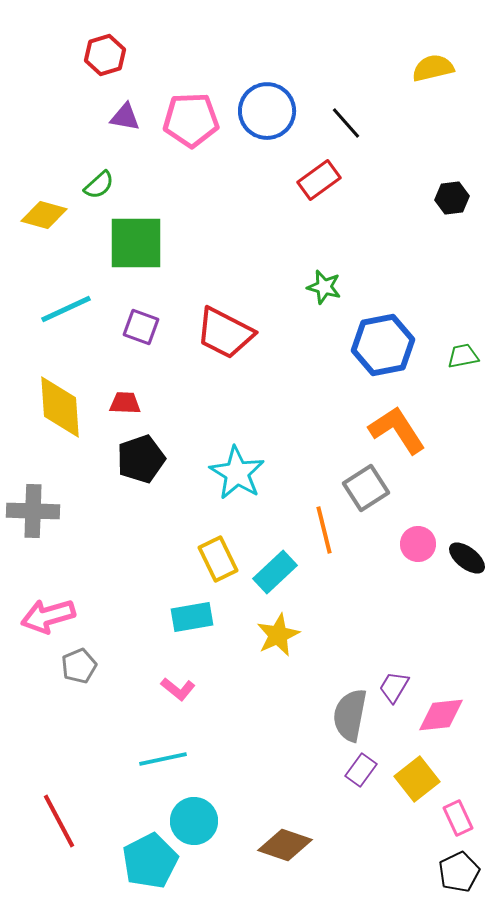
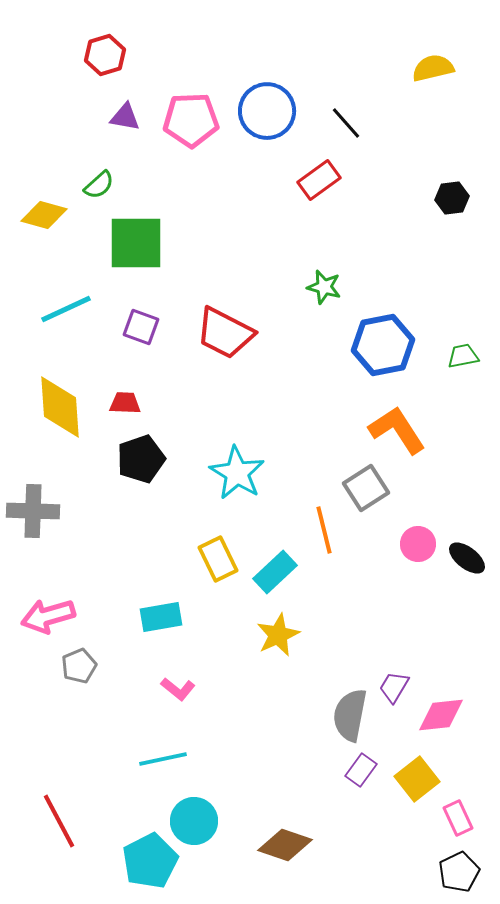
cyan rectangle at (192, 617): moved 31 px left
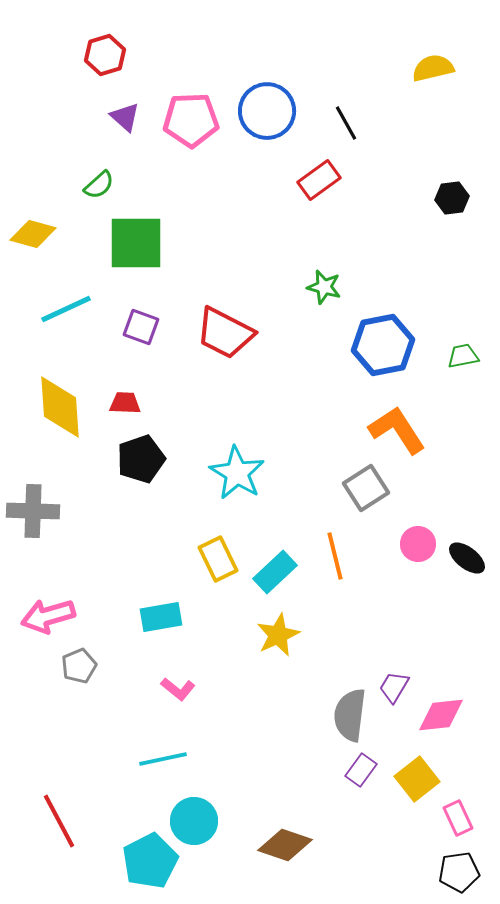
purple triangle at (125, 117): rotated 32 degrees clockwise
black line at (346, 123): rotated 12 degrees clockwise
yellow diamond at (44, 215): moved 11 px left, 19 px down
orange line at (324, 530): moved 11 px right, 26 px down
gray semicircle at (350, 715): rotated 4 degrees counterclockwise
black pentagon at (459, 872): rotated 18 degrees clockwise
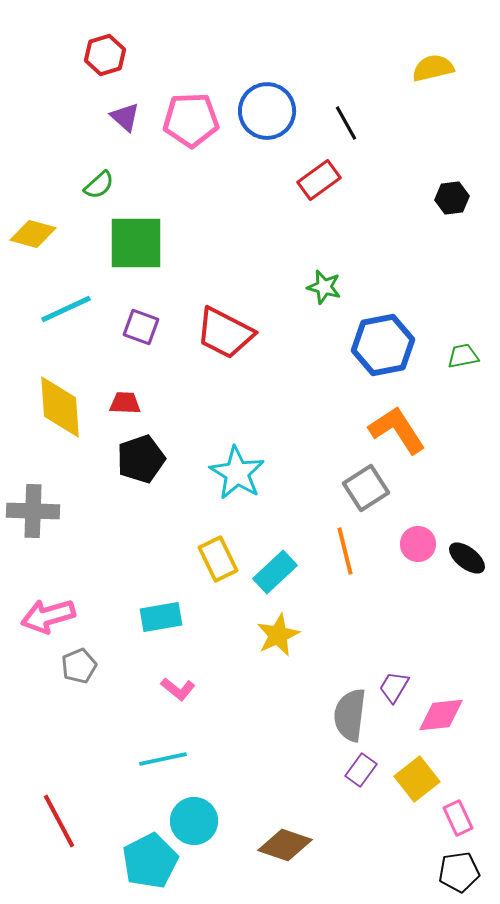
orange line at (335, 556): moved 10 px right, 5 px up
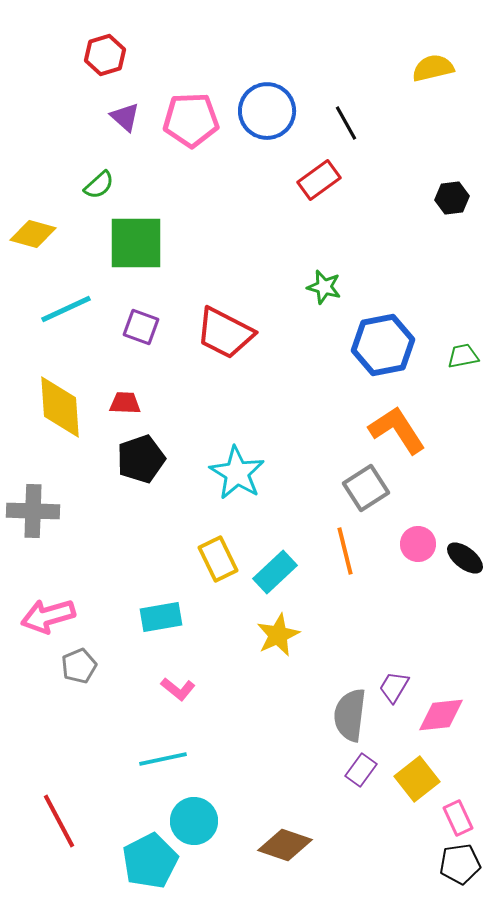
black ellipse at (467, 558): moved 2 px left
black pentagon at (459, 872): moved 1 px right, 8 px up
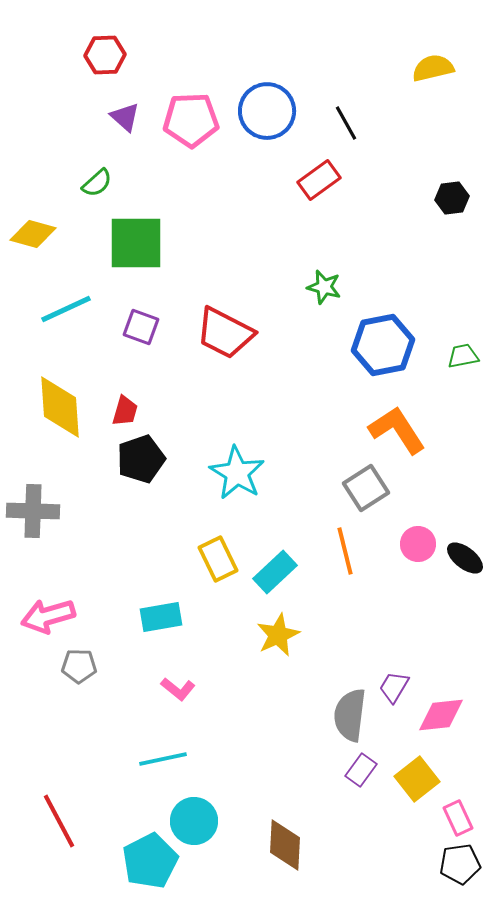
red hexagon at (105, 55): rotated 15 degrees clockwise
green semicircle at (99, 185): moved 2 px left, 2 px up
red trapezoid at (125, 403): moved 8 px down; rotated 104 degrees clockwise
gray pentagon at (79, 666): rotated 24 degrees clockwise
brown diamond at (285, 845): rotated 74 degrees clockwise
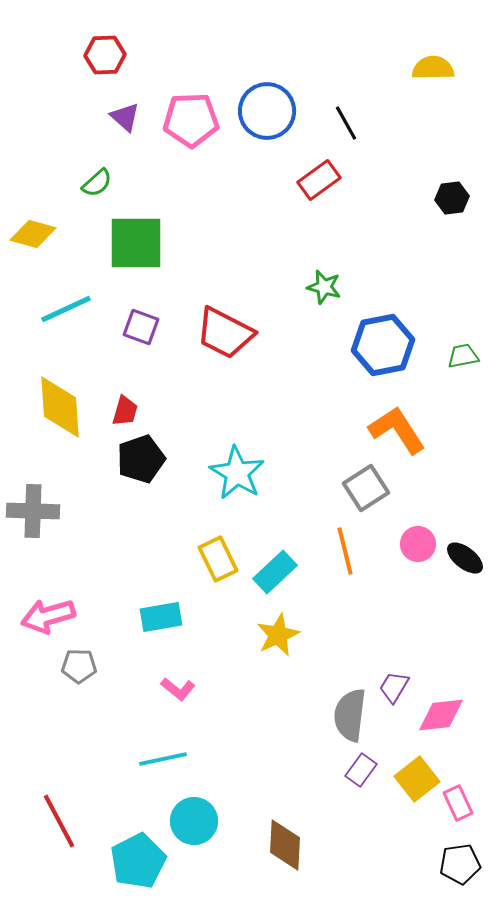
yellow semicircle at (433, 68): rotated 12 degrees clockwise
pink rectangle at (458, 818): moved 15 px up
cyan pentagon at (150, 861): moved 12 px left
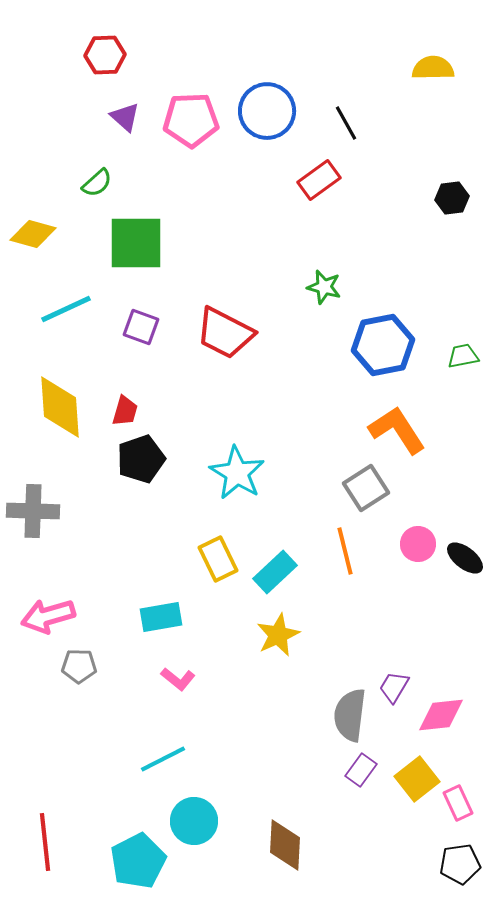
pink L-shape at (178, 689): moved 10 px up
cyan line at (163, 759): rotated 15 degrees counterclockwise
red line at (59, 821): moved 14 px left, 21 px down; rotated 22 degrees clockwise
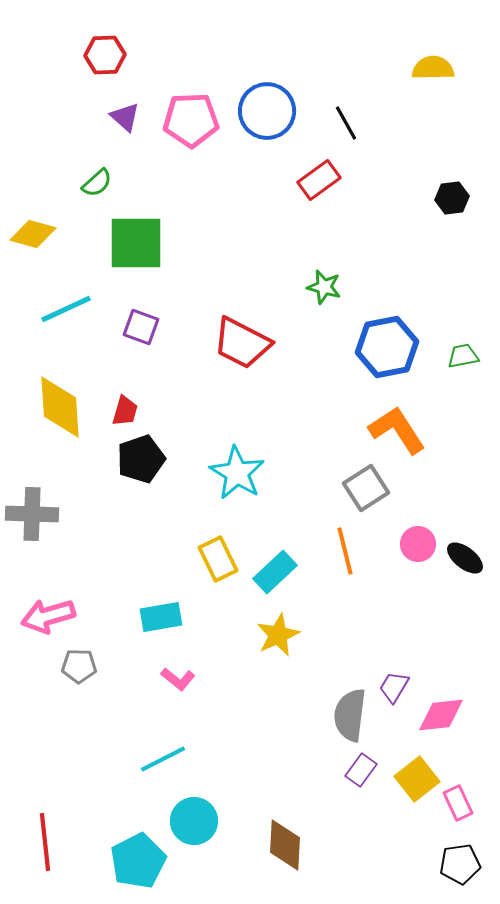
red trapezoid at (225, 333): moved 17 px right, 10 px down
blue hexagon at (383, 345): moved 4 px right, 2 px down
gray cross at (33, 511): moved 1 px left, 3 px down
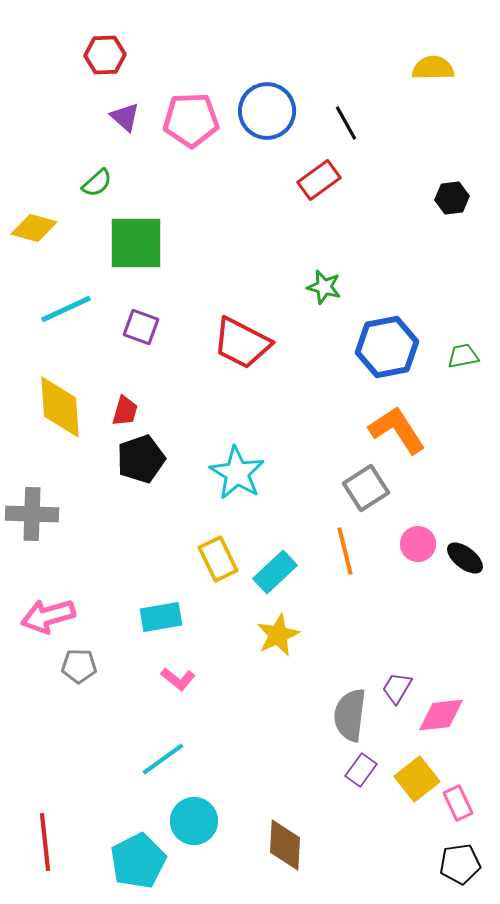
yellow diamond at (33, 234): moved 1 px right, 6 px up
purple trapezoid at (394, 687): moved 3 px right, 1 px down
cyan line at (163, 759): rotated 9 degrees counterclockwise
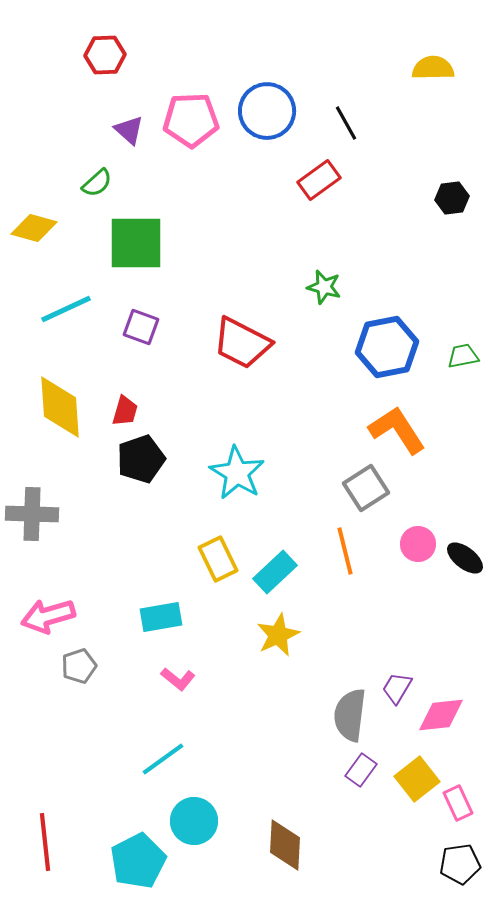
purple triangle at (125, 117): moved 4 px right, 13 px down
gray pentagon at (79, 666): rotated 20 degrees counterclockwise
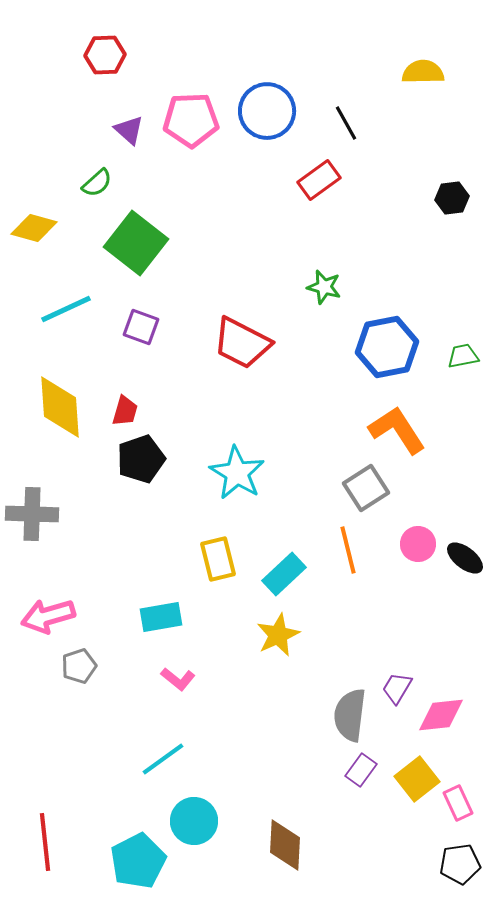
yellow semicircle at (433, 68): moved 10 px left, 4 px down
green square at (136, 243): rotated 38 degrees clockwise
orange line at (345, 551): moved 3 px right, 1 px up
yellow rectangle at (218, 559): rotated 12 degrees clockwise
cyan rectangle at (275, 572): moved 9 px right, 2 px down
